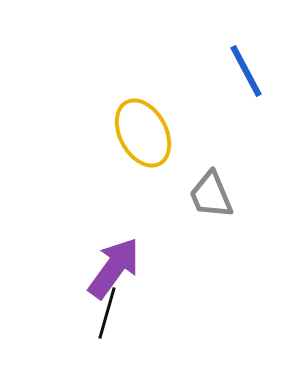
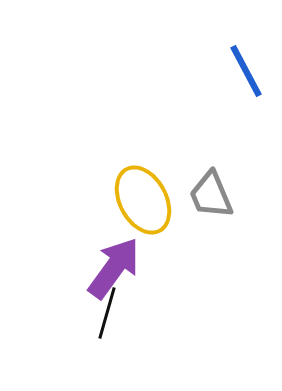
yellow ellipse: moved 67 px down
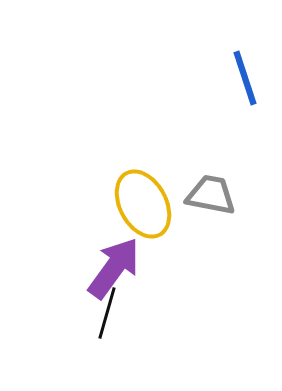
blue line: moved 1 px left, 7 px down; rotated 10 degrees clockwise
gray trapezoid: rotated 124 degrees clockwise
yellow ellipse: moved 4 px down
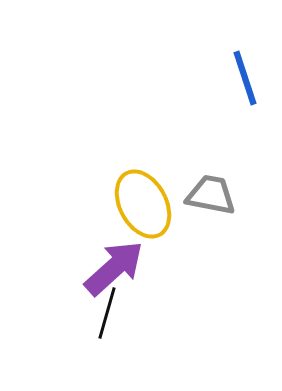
purple arrow: rotated 12 degrees clockwise
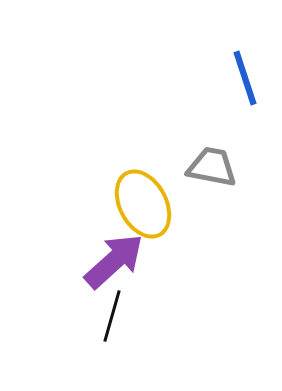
gray trapezoid: moved 1 px right, 28 px up
purple arrow: moved 7 px up
black line: moved 5 px right, 3 px down
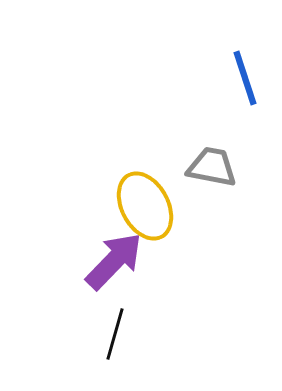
yellow ellipse: moved 2 px right, 2 px down
purple arrow: rotated 4 degrees counterclockwise
black line: moved 3 px right, 18 px down
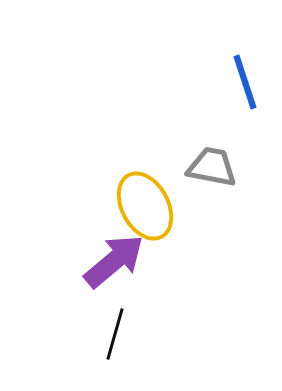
blue line: moved 4 px down
purple arrow: rotated 6 degrees clockwise
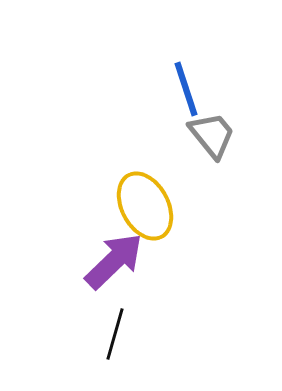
blue line: moved 59 px left, 7 px down
gray trapezoid: moved 32 px up; rotated 40 degrees clockwise
purple arrow: rotated 4 degrees counterclockwise
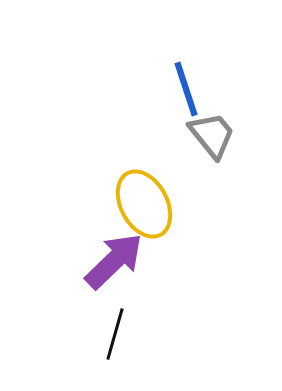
yellow ellipse: moved 1 px left, 2 px up
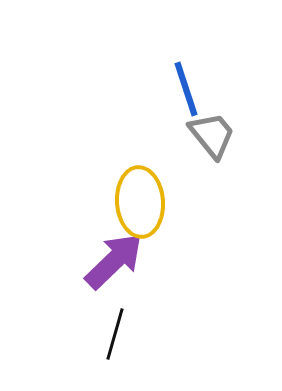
yellow ellipse: moved 4 px left, 2 px up; rotated 24 degrees clockwise
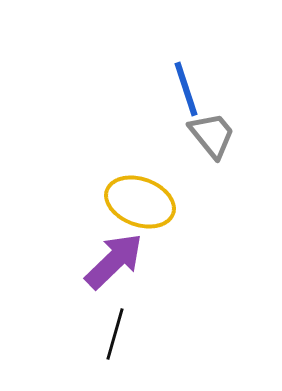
yellow ellipse: rotated 66 degrees counterclockwise
